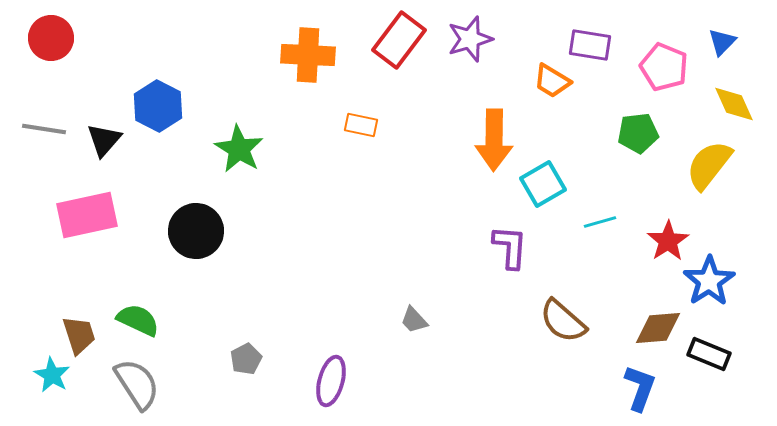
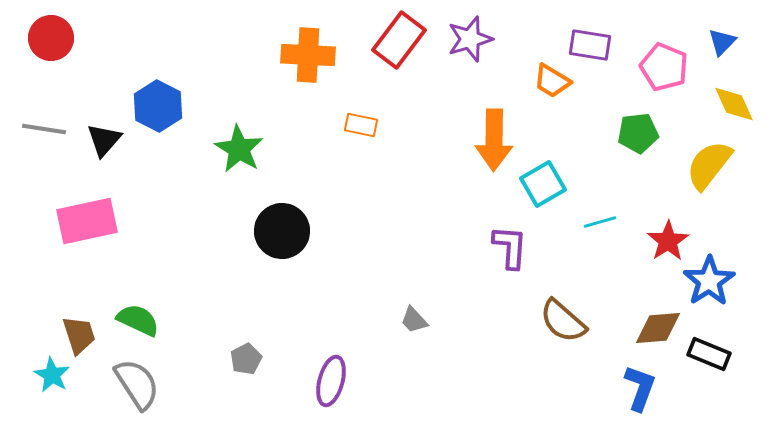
pink rectangle: moved 6 px down
black circle: moved 86 px right
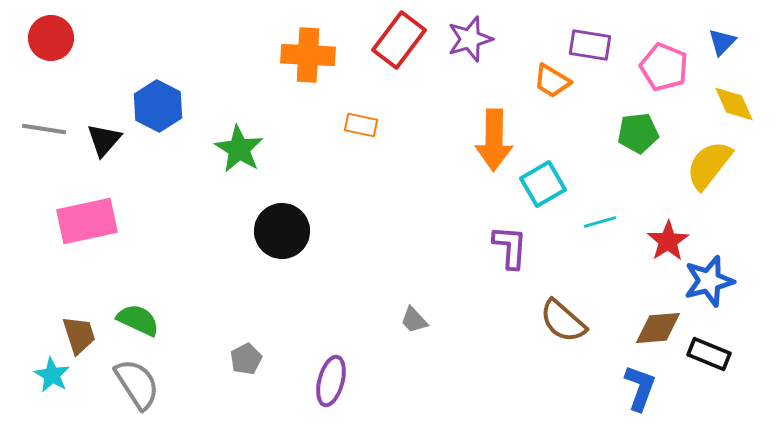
blue star: rotated 18 degrees clockwise
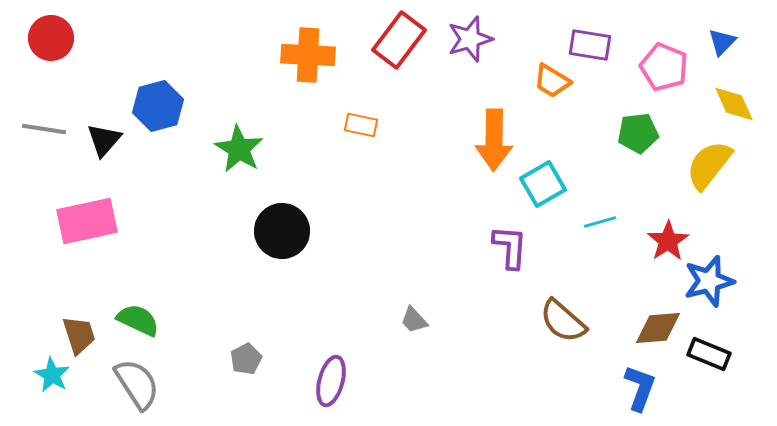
blue hexagon: rotated 18 degrees clockwise
